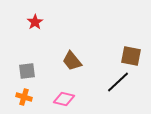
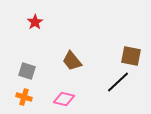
gray square: rotated 24 degrees clockwise
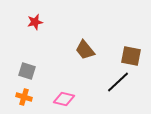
red star: rotated 21 degrees clockwise
brown trapezoid: moved 13 px right, 11 px up
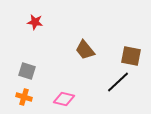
red star: rotated 21 degrees clockwise
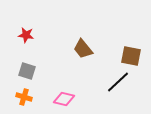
red star: moved 9 px left, 13 px down
brown trapezoid: moved 2 px left, 1 px up
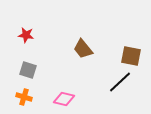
gray square: moved 1 px right, 1 px up
black line: moved 2 px right
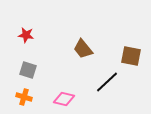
black line: moved 13 px left
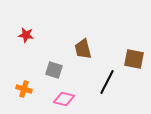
brown trapezoid: rotated 25 degrees clockwise
brown square: moved 3 px right, 3 px down
gray square: moved 26 px right
black line: rotated 20 degrees counterclockwise
orange cross: moved 8 px up
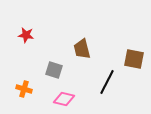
brown trapezoid: moved 1 px left
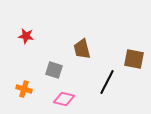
red star: moved 1 px down
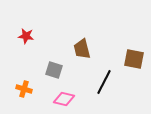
black line: moved 3 px left
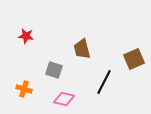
brown square: rotated 35 degrees counterclockwise
